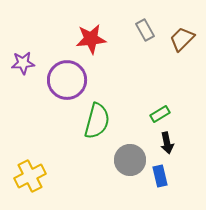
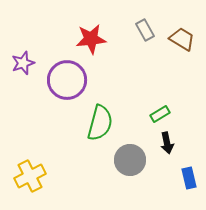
brown trapezoid: rotated 76 degrees clockwise
purple star: rotated 15 degrees counterclockwise
green semicircle: moved 3 px right, 2 px down
blue rectangle: moved 29 px right, 2 px down
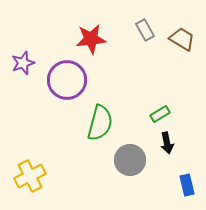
blue rectangle: moved 2 px left, 7 px down
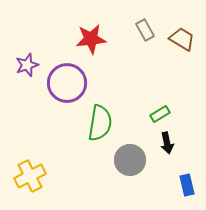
purple star: moved 4 px right, 2 px down
purple circle: moved 3 px down
green semicircle: rotated 6 degrees counterclockwise
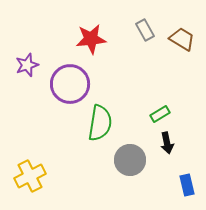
purple circle: moved 3 px right, 1 px down
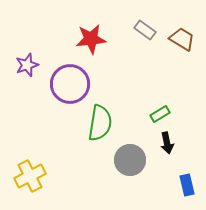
gray rectangle: rotated 25 degrees counterclockwise
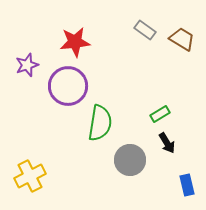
red star: moved 16 px left, 3 px down
purple circle: moved 2 px left, 2 px down
black arrow: rotated 20 degrees counterclockwise
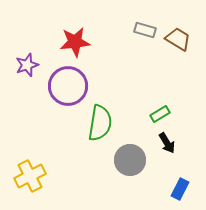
gray rectangle: rotated 20 degrees counterclockwise
brown trapezoid: moved 4 px left
blue rectangle: moved 7 px left, 4 px down; rotated 40 degrees clockwise
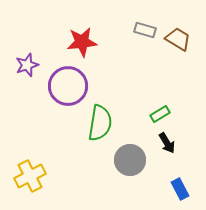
red star: moved 7 px right
blue rectangle: rotated 55 degrees counterclockwise
